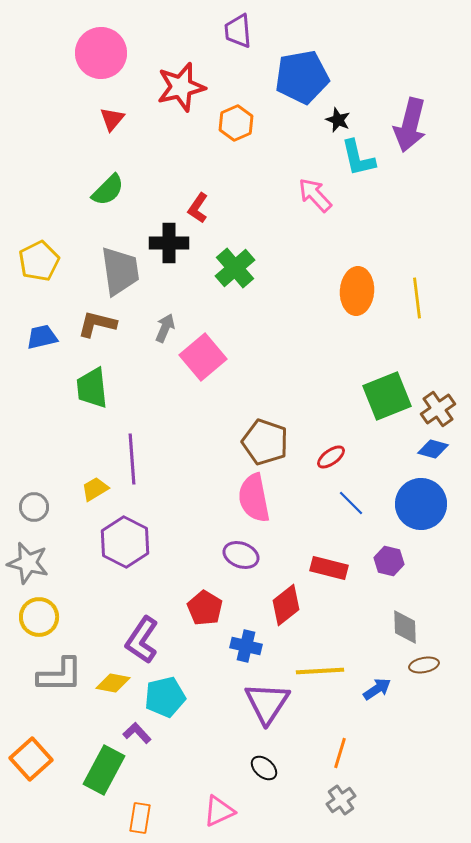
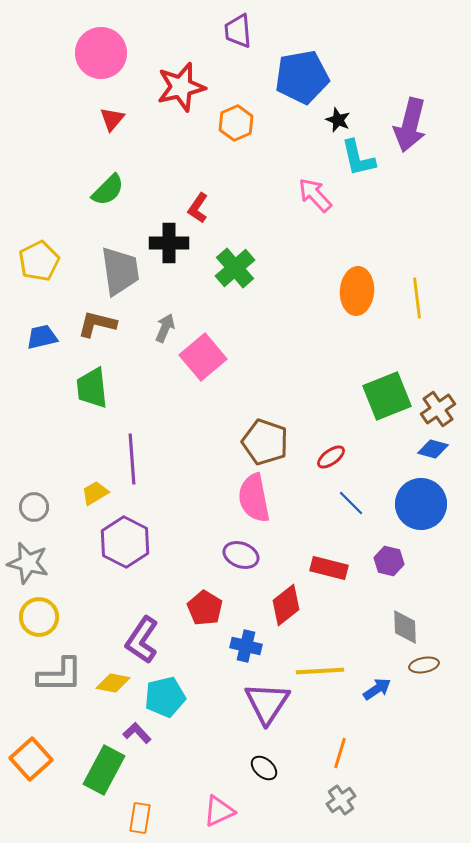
yellow trapezoid at (95, 489): moved 4 px down
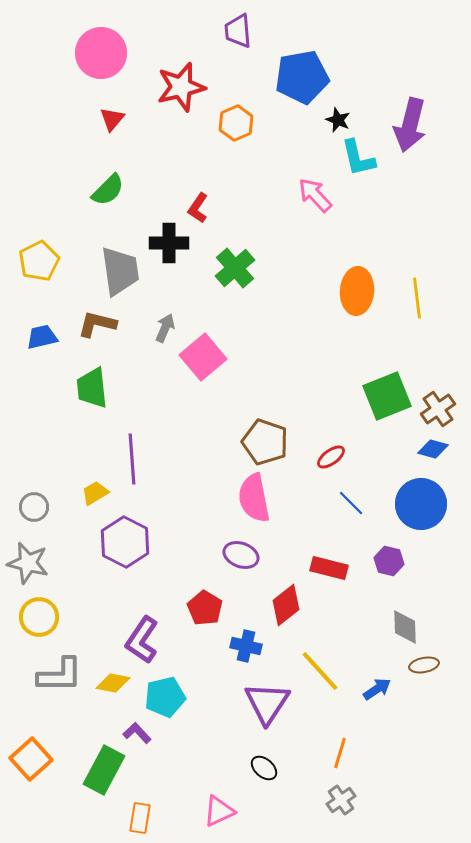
yellow line at (320, 671): rotated 51 degrees clockwise
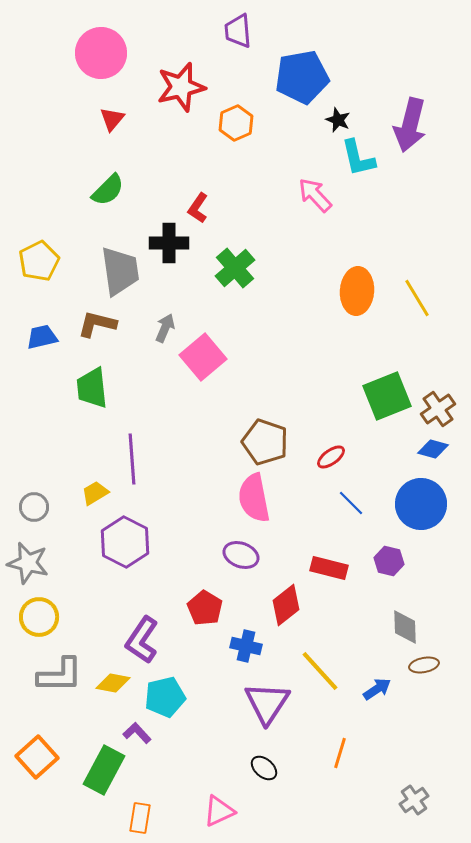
yellow line at (417, 298): rotated 24 degrees counterclockwise
orange square at (31, 759): moved 6 px right, 2 px up
gray cross at (341, 800): moved 73 px right
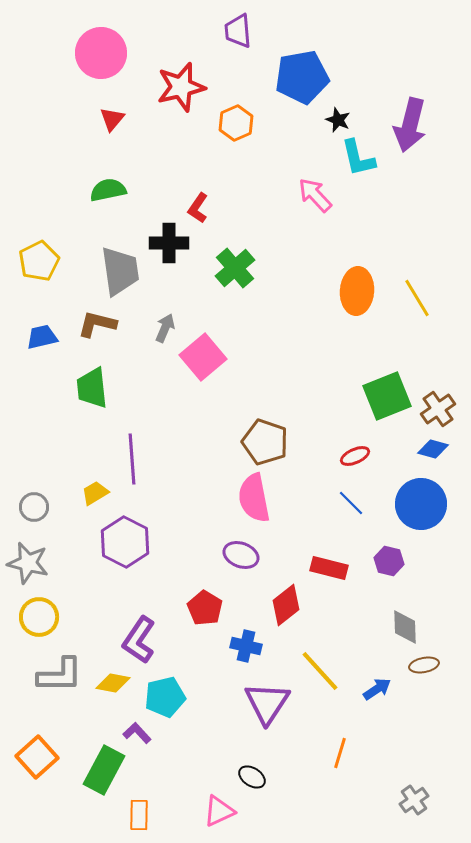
green semicircle at (108, 190): rotated 147 degrees counterclockwise
red ellipse at (331, 457): moved 24 px right, 1 px up; rotated 12 degrees clockwise
purple L-shape at (142, 640): moved 3 px left
black ellipse at (264, 768): moved 12 px left, 9 px down; rotated 8 degrees counterclockwise
orange rectangle at (140, 818): moved 1 px left, 3 px up; rotated 8 degrees counterclockwise
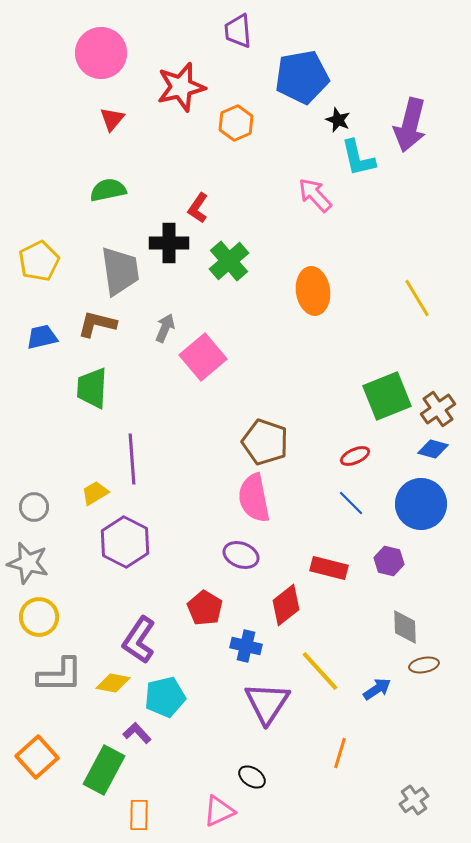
green cross at (235, 268): moved 6 px left, 7 px up
orange ellipse at (357, 291): moved 44 px left; rotated 12 degrees counterclockwise
green trapezoid at (92, 388): rotated 9 degrees clockwise
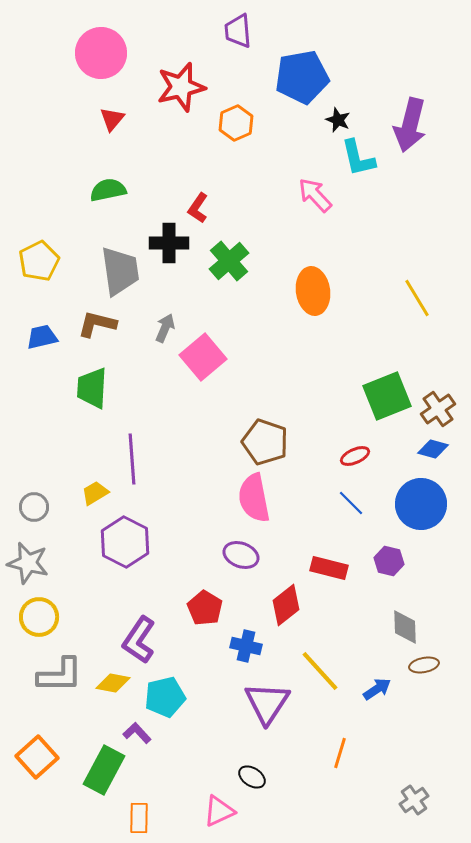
orange rectangle at (139, 815): moved 3 px down
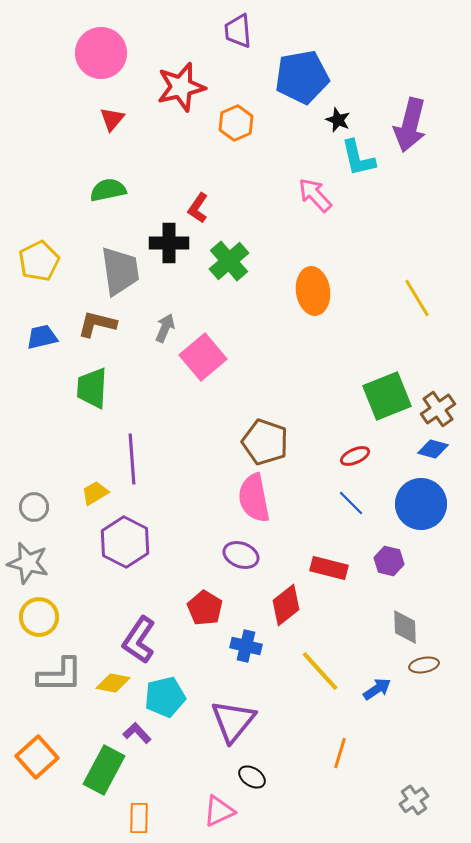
purple triangle at (267, 703): moved 34 px left, 18 px down; rotated 6 degrees clockwise
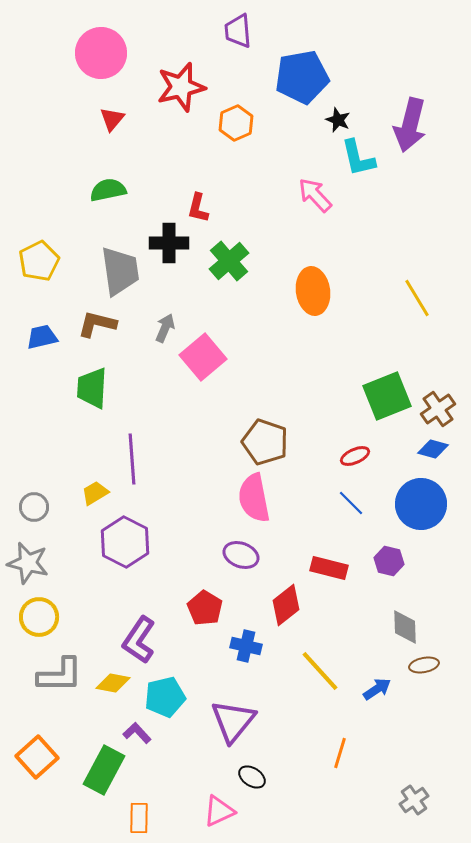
red L-shape at (198, 208): rotated 20 degrees counterclockwise
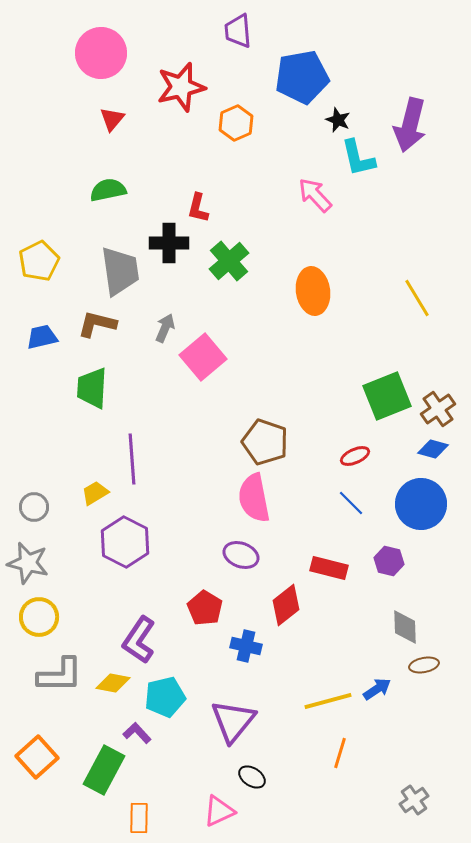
yellow line at (320, 671): moved 8 px right, 30 px down; rotated 63 degrees counterclockwise
